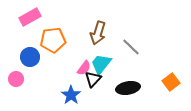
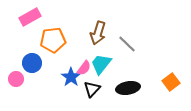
gray line: moved 4 px left, 3 px up
blue circle: moved 2 px right, 6 px down
black triangle: moved 1 px left, 10 px down
blue star: moved 18 px up
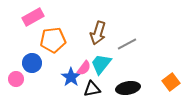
pink rectangle: moved 3 px right
gray line: rotated 72 degrees counterclockwise
black triangle: rotated 36 degrees clockwise
